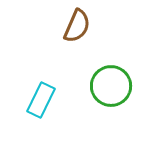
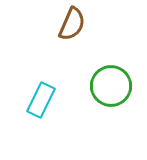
brown semicircle: moved 5 px left, 2 px up
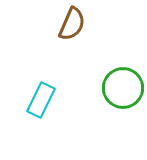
green circle: moved 12 px right, 2 px down
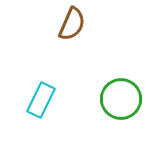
green circle: moved 2 px left, 11 px down
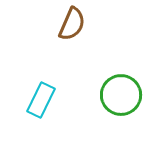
green circle: moved 4 px up
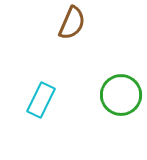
brown semicircle: moved 1 px up
